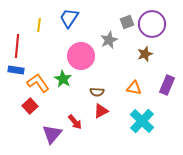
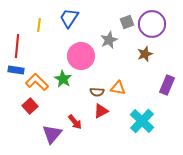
orange L-shape: moved 1 px left, 1 px up; rotated 10 degrees counterclockwise
orange triangle: moved 16 px left
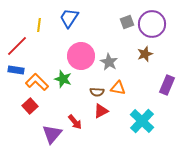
gray star: moved 22 px down; rotated 18 degrees counterclockwise
red line: rotated 40 degrees clockwise
green star: rotated 12 degrees counterclockwise
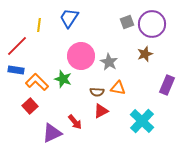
purple triangle: moved 1 px up; rotated 25 degrees clockwise
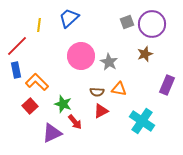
blue trapezoid: rotated 15 degrees clockwise
blue rectangle: rotated 70 degrees clockwise
green star: moved 25 px down
orange triangle: moved 1 px right, 1 px down
cyan cross: rotated 10 degrees counterclockwise
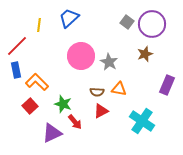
gray square: rotated 32 degrees counterclockwise
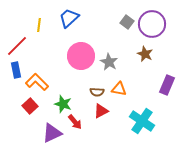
brown star: rotated 28 degrees counterclockwise
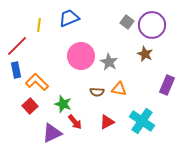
blue trapezoid: rotated 20 degrees clockwise
purple circle: moved 1 px down
red triangle: moved 6 px right, 11 px down
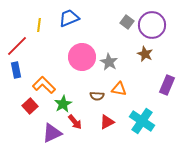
pink circle: moved 1 px right, 1 px down
orange L-shape: moved 7 px right, 3 px down
brown semicircle: moved 4 px down
green star: rotated 24 degrees clockwise
